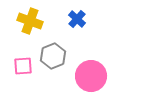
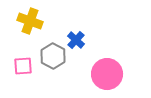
blue cross: moved 1 px left, 21 px down
gray hexagon: rotated 10 degrees counterclockwise
pink circle: moved 16 px right, 2 px up
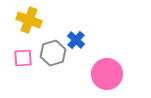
yellow cross: moved 1 px left, 1 px up
gray hexagon: moved 3 px up; rotated 15 degrees clockwise
pink square: moved 8 px up
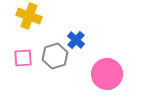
yellow cross: moved 4 px up
gray hexagon: moved 2 px right, 3 px down
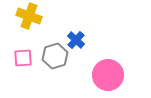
pink circle: moved 1 px right, 1 px down
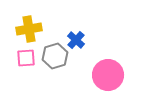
yellow cross: moved 13 px down; rotated 30 degrees counterclockwise
pink square: moved 3 px right
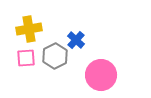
gray hexagon: rotated 10 degrees counterclockwise
pink circle: moved 7 px left
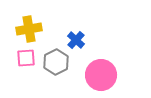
gray hexagon: moved 1 px right, 6 px down
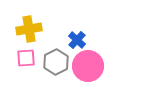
blue cross: moved 1 px right
pink circle: moved 13 px left, 9 px up
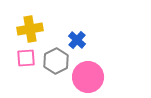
yellow cross: moved 1 px right
gray hexagon: moved 1 px up
pink circle: moved 11 px down
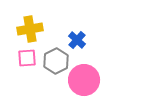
pink square: moved 1 px right
pink circle: moved 4 px left, 3 px down
